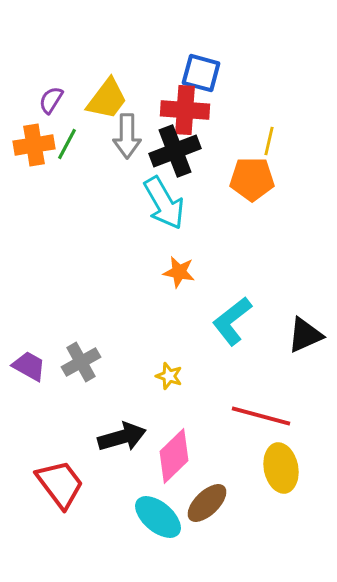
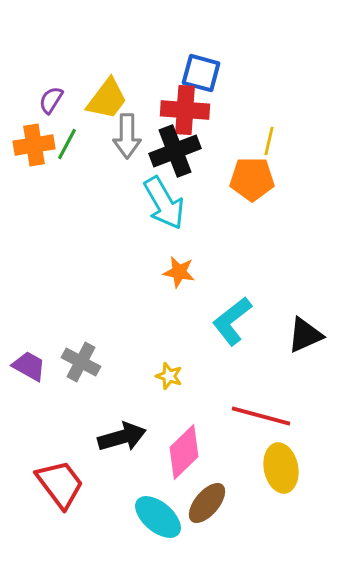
gray cross: rotated 33 degrees counterclockwise
pink diamond: moved 10 px right, 4 px up
brown ellipse: rotated 6 degrees counterclockwise
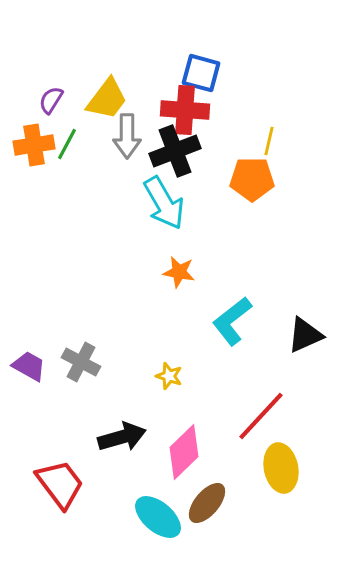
red line: rotated 62 degrees counterclockwise
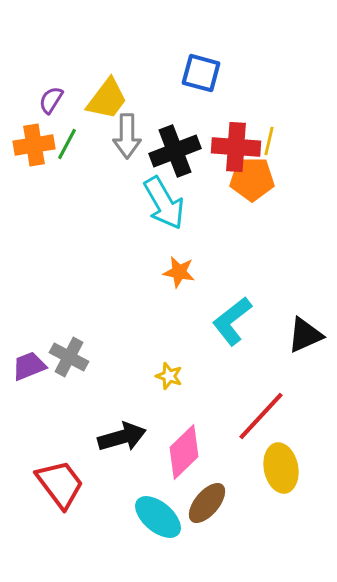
red cross: moved 51 px right, 37 px down
gray cross: moved 12 px left, 5 px up
purple trapezoid: rotated 51 degrees counterclockwise
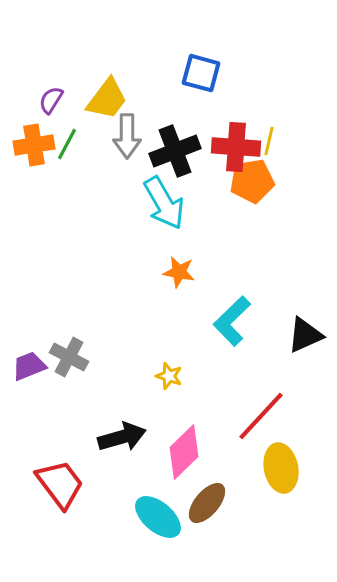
orange pentagon: moved 2 px down; rotated 9 degrees counterclockwise
cyan L-shape: rotated 6 degrees counterclockwise
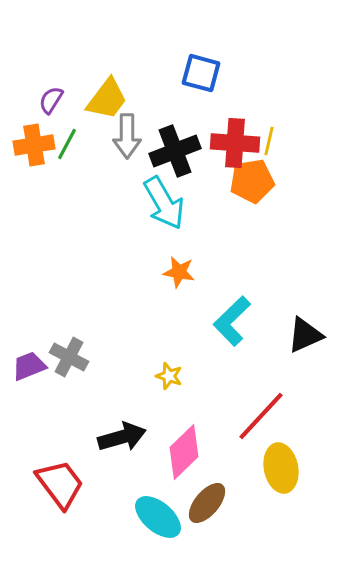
red cross: moved 1 px left, 4 px up
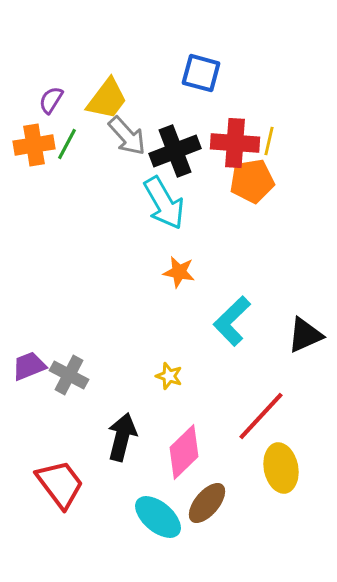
gray arrow: rotated 42 degrees counterclockwise
gray cross: moved 18 px down
black arrow: rotated 60 degrees counterclockwise
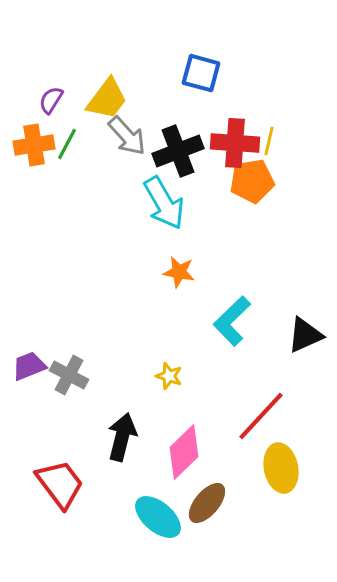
black cross: moved 3 px right
